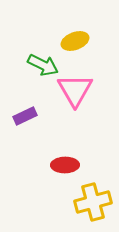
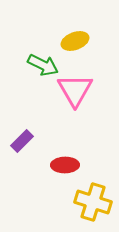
purple rectangle: moved 3 px left, 25 px down; rotated 20 degrees counterclockwise
yellow cross: rotated 33 degrees clockwise
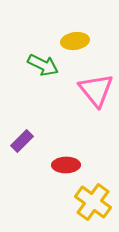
yellow ellipse: rotated 12 degrees clockwise
pink triangle: moved 21 px right; rotated 9 degrees counterclockwise
red ellipse: moved 1 px right
yellow cross: rotated 18 degrees clockwise
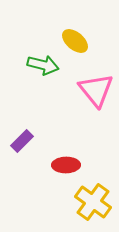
yellow ellipse: rotated 48 degrees clockwise
green arrow: rotated 12 degrees counterclockwise
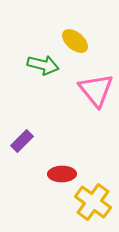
red ellipse: moved 4 px left, 9 px down
